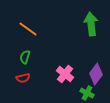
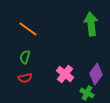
red semicircle: moved 2 px right
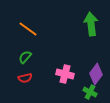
green semicircle: rotated 24 degrees clockwise
pink cross: rotated 24 degrees counterclockwise
green cross: moved 3 px right, 1 px up
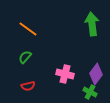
green arrow: moved 1 px right
red semicircle: moved 3 px right, 8 px down
